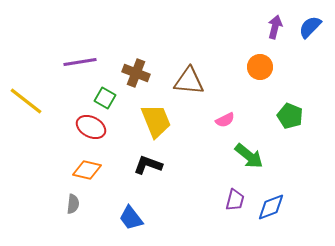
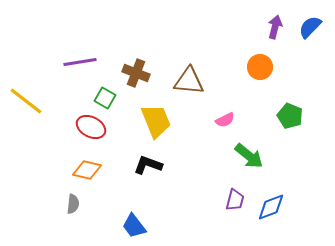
blue trapezoid: moved 3 px right, 8 px down
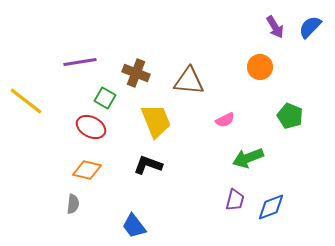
purple arrow: rotated 135 degrees clockwise
green arrow: moved 1 px left, 2 px down; rotated 120 degrees clockwise
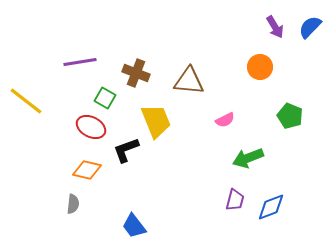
black L-shape: moved 22 px left, 15 px up; rotated 40 degrees counterclockwise
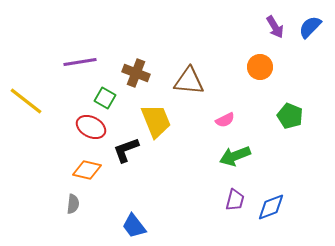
green arrow: moved 13 px left, 2 px up
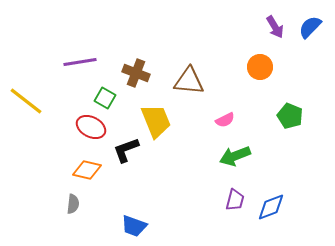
blue trapezoid: rotated 32 degrees counterclockwise
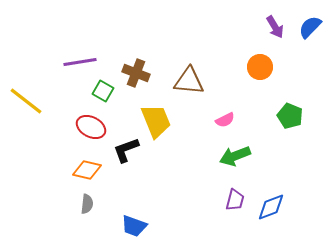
green square: moved 2 px left, 7 px up
gray semicircle: moved 14 px right
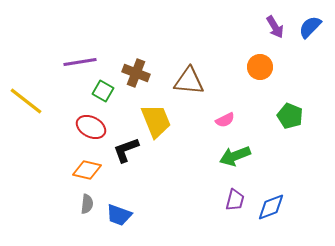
blue trapezoid: moved 15 px left, 11 px up
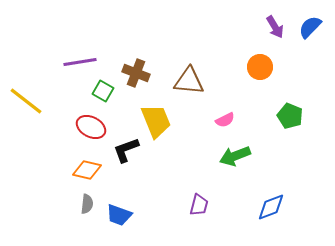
purple trapezoid: moved 36 px left, 5 px down
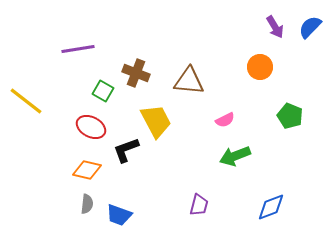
purple line: moved 2 px left, 13 px up
yellow trapezoid: rotated 6 degrees counterclockwise
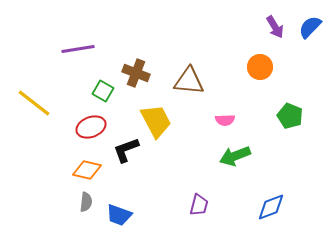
yellow line: moved 8 px right, 2 px down
pink semicircle: rotated 24 degrees clockwise
red ellipse: rotated 48 degrees counterclockwise
gray semicircle: moved 1 px left, 2 px up
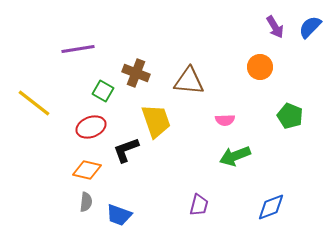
yellow trapezoid: rotated 9 degrees clockwise
